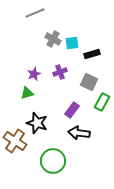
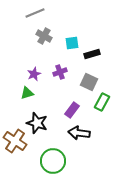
gray cross: moved 9 px left, 3 px up
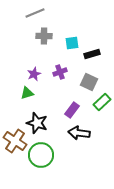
gray cross: rotated 28 degrees counterclockwise
green rectangle: rotated 18 degrees clockwise
green circle: moved 12 px left, 6 px up
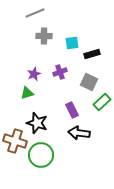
purple rectangle: rotated 63 degrees counterclockwise
brown cross: rotated 15 degrees counterclockwise
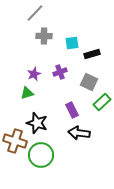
gray line: rotated 24 degrees counterclockwise
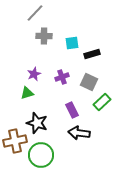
purple cross: moved 2 px right, 5 px down
brown cross: rotated 30 degrees counterclockwise
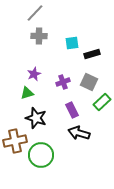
gray cross: moved 5 px left
purple cross: moved 1 px right, 5 px down
black star: moved 1 px left, 5 px up
black arrow: rotated 10 degrees clockwise
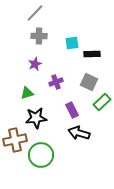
black rectangle: rotated 14 degrees clockwise
purple star: moved 1 px right, 10 px up
purple cross: moved 7 px left
black star: rotated 25 degrees counterclockwise
brown cross: moved 1 px up
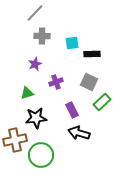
gray cross: moved 3 px right
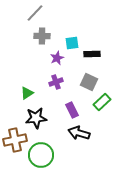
purple star: moved 22 px right, 6 px up
green triangle: rotated 16 degrees counterclockwise
